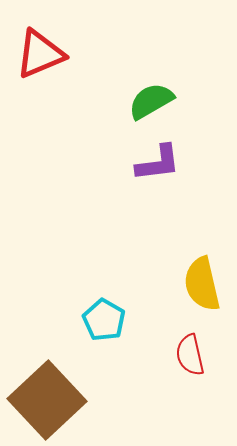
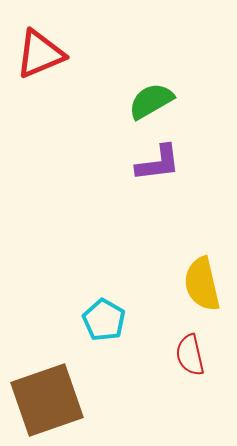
brown square: rotated 24 degrees clockwise
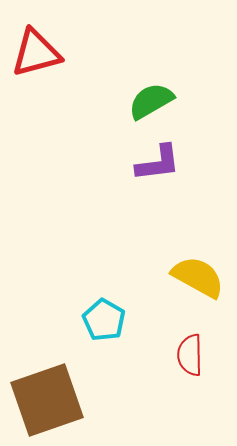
red triangle: moved 4 px left, 1 px up; rotated 8 degrees clockwise
yellow semicircle: moved 4 px left, 7 px up; rotated 132 degrees clockwise
red semicircle: rotated 12 degrees clockwise
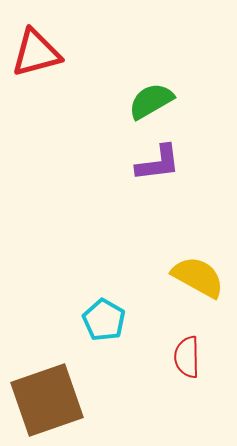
red semicircle: moved 3 px left, 2 px down
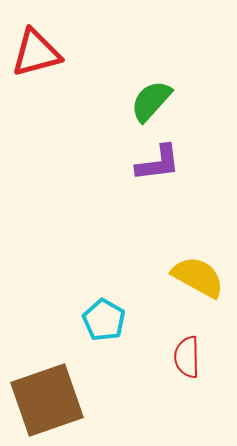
green semicircle: rotated 18 degrees counterclockwise
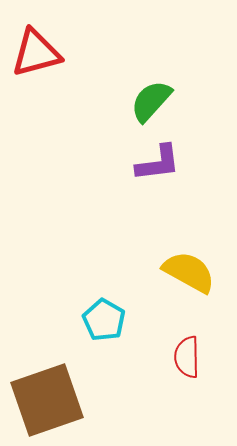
yellow semicircle: moved 9 px left, 5 px up
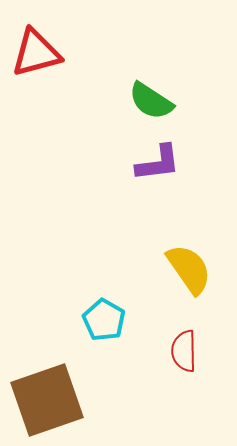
green semicircle: rotated 99 degrees counterclockwise
yellow semicircle: moved 3 px up; rotated 26 degrees clockwise
red semicircle: moved 3 px left, 6 px up
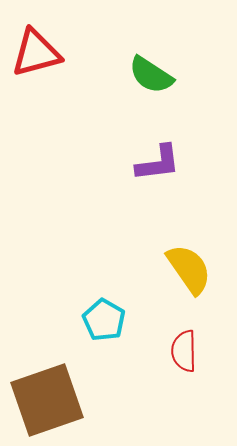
green semicircle: moved 26 px up
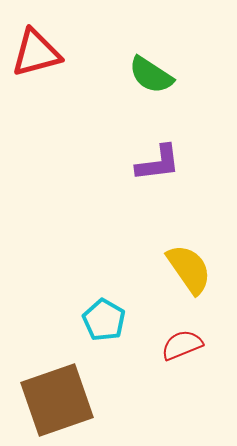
red semicircle: moved 2 px left, 6 px up; rotated 69 degrees clockwise
brown square: moved 10 px right
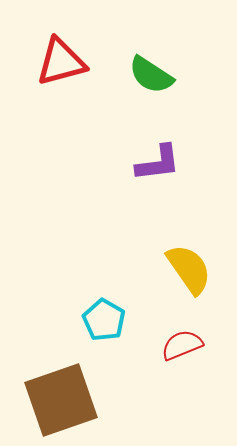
red triangle: moved 25 px right, 9 px down
brown square: moved 4 px right
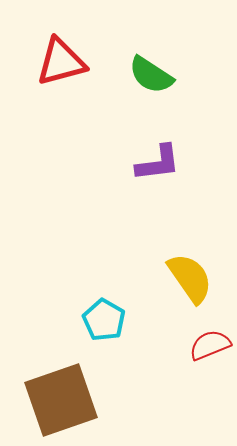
yellow semicircle: moved 1 px right, 9 px down
red semicircle: moved 28 px right
